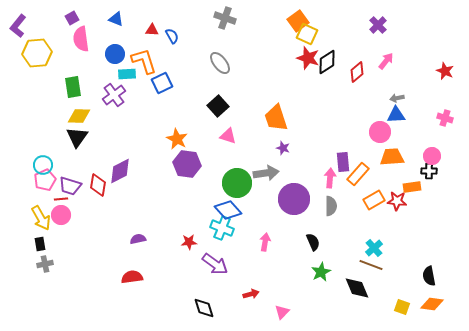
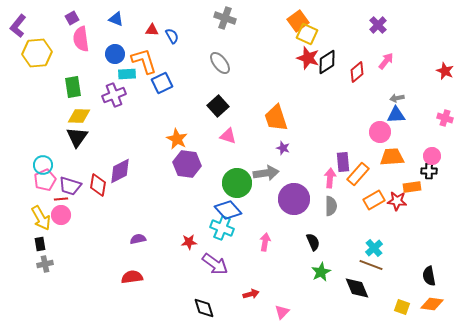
purple cross at (114, 95): rotated 15 degrees clockwise
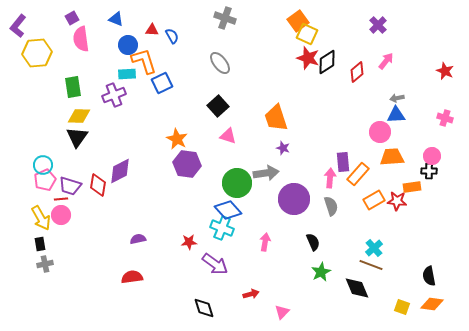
blue circle at (115, 54): moved 13 px right, 9 px up
gray semicircle at (331, 206): rotated 18 degrees counterclockwise
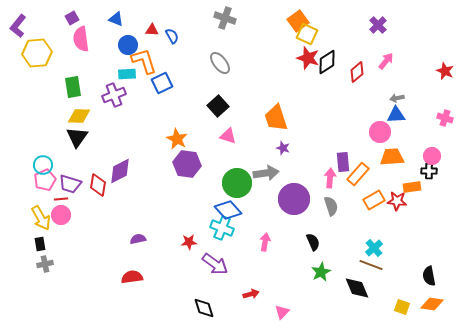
purple trapezoid at (70, 186): moved 2 px up
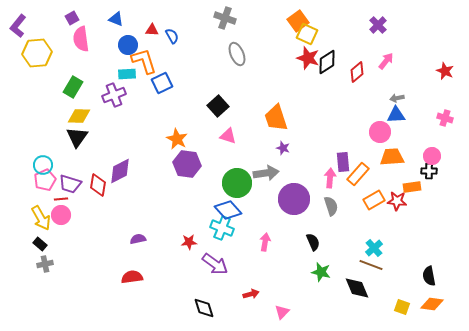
gray ellipse at (220, 63): moved 17 px right, 9 px up; rotated 15 degrees clockwise
green rectangle at (73, 87): rotated 40 degrees clockwise
black rectangle at (40, 244): rotated 40 degrees counterclockwise
green star at (321, 272): rotated 30 degrees counterclockwise
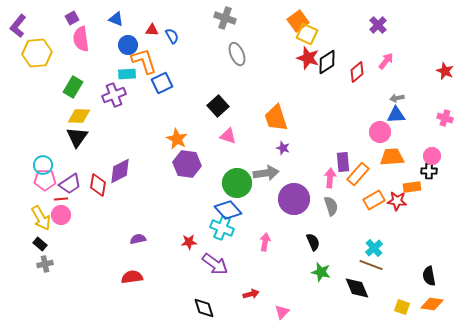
pink pentagon at (45, 180): rotated 25 degrees clockwise
purple trapezoid at (70, 184): rotated 50 degrees counterclockwise
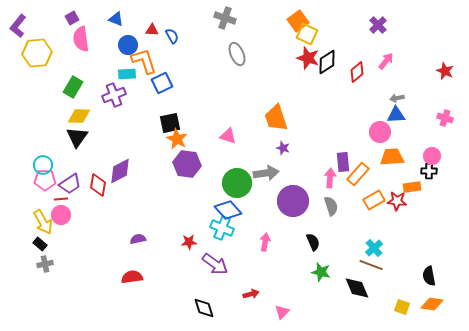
black square at (218, 106): moved 48 px left, 17 px down; rotated 30 degrees clockwise
purple circle at (294, 199): moved 1 px left, 2 px down
yellow arrow at (41, 218): moved 2 px right, 4 px down
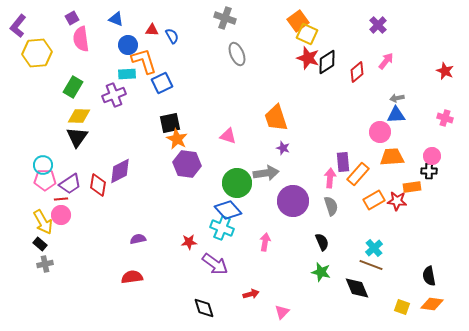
black semicircle at (313, 242): moved 9 px right
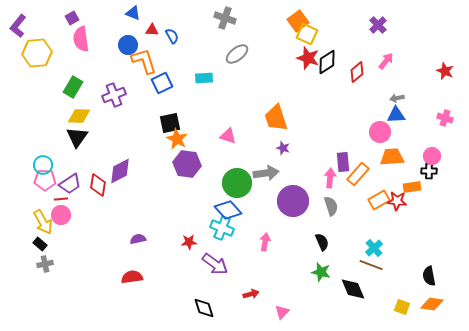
blue triangle at (116, 19): moved 17 px right, 6 px up
gray ellipse at (237, 54): rotated 75 degrees clockwise
cyan rectangle at (127, 74): moved 77 px right, 4 px down
orange rectangle at (374, 200): moved 5 px right
black diamond at (357, 288): moved 4 px left, 1 px down
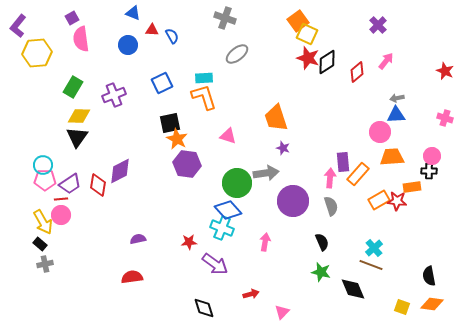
orange L-shape at (144, 61): moved 60 px right, 36 px down
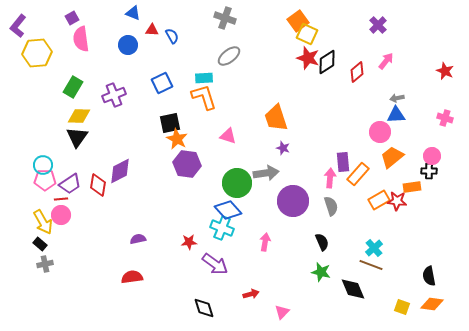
gray ellipse at (237, 54): moved 8 px left, 2 px down
orange trapezoid at (392, 157): rotated 35 degrees counterclockwise
